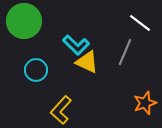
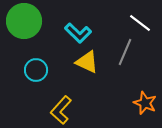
cyan L-shape: moved 2 px right, 12 px up
orange star: rotated 30 degrees counterclockwise
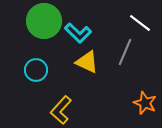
green circle: moved 20 px right
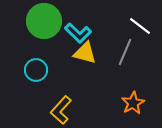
white line: moved 3 px down
yellow triangle: moved 2 px left, 9 px up; rotated 10 degrees counterclockwise
orange star: moved 12 px left; rotated 20 degrees clockwise
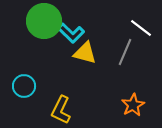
white line: moved 1 px right, 2 px down
cyan L-shape: moved 7 px left
cyan circle: moved 12 px left, 16 px down
orange star: moved 2 px down
yellow L-shape: rotated 16 degrees counterclockwise
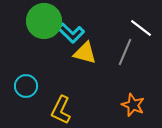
cyan circle: moved 2 px right
orange star: rotated 20 degrees counterclockwise
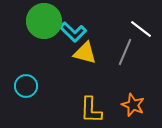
white line: moved 1 px down
cyan L-shape: moved 2 px right, 1 px up
yellow L-shape: moved 30 px right; rotated 24 degrees counterclockwise
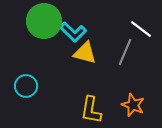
yellow L-shape: rotated 8 degrees clockwise
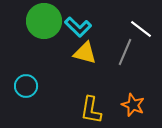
cyan L-shape: moved 5 px right, 5 px up
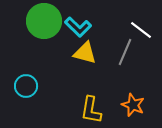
white line: moved 1 px down
